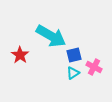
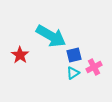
pink cross: rotated 35 degrees clockwise
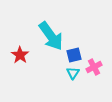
cyan arrow: rotated 24 degrees clockwise
cyan triangle: rotated 24 degrees counterclockwise
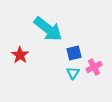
cyan arrow: moved 3 px left, 7 px up; rotated 16 degrees counterclockwise
blue square: moved 2 px up
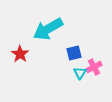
cyan arrow: rotated 112 degrees clockwise
red star: moved 1 px up
cyan triangle: moved 7 px right
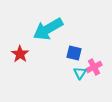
blue square: rotated 28 degrees clockwise
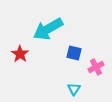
pink cross: moved 2 px right
cyan triangle: moved 6 px left, 16 px down
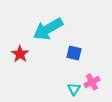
pink cross: moved 4 px left, 15 px down
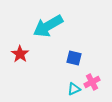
cyan arrow: moved 3 px up
blue square: moved 5 px down
cyan triangle: rotated 32 degrees clockwise
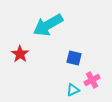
cyan arrow: moved 1 px up
pink cross: moved 2 px up
cyan triangle: moved 1 px left, 1 px down
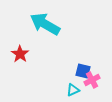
cyan arrow: moved 3 px left, 1 px up; rotated 60 degrees clockwise
blue square: moved 9 px right, 13 px down
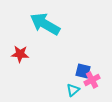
red star: rotated 30 degrees counterclockwise
cyan triangle: rotated 16 degrees counterclockwise
